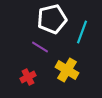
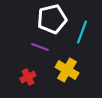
purple line: rotated 12 degrees counterclockwise
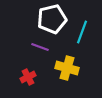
yellow cross: moved 2 px up; rotated 15 degrees counterclockwise
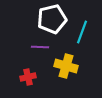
purple line: rotated 18 degrees counterclockwise
yellow cross: moved 1 px left, 2 px up
red cross: rotated 14 degrees clockwise
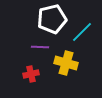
cyan line: rotated 25 degrees clockwise
yellow cross: moved 3 px up
red cross: moved 3 px right, 3 px up
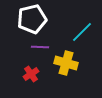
white pentagon: moved 20 px left
red cross: rotated 21 degrees counterclockwise
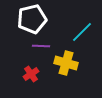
purple line: moved 1 px right, 1 px up
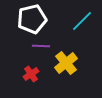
cyan line: moved 11 px up
yellow cross: rotated 35 degrees clockwise
